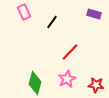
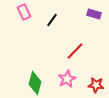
black line: moved 2 px up
red line: moved 5 px right, 1 px up
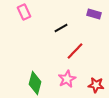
black line: moved 9 px right, 8 px down; rotated 24 degrees clockwise
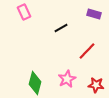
red line: moved 12 px right
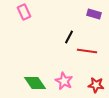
black line: moved 8 px right, 9 px down; rotated 32 degrees counterclockwise
red line: rotated 54 degrees clockwise
pink star: moved 3 px left, 2 px down; rotated 18 degrees counterclockwise
green diamond: rotated 50 degrees counterclockwise
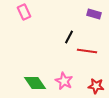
red star: moved 1 px down
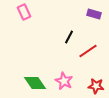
red line: moved 1 px right; rotated 42 degrees counterclockwise
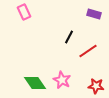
pink star: moved 2 px left, 1 px up
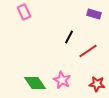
red star: moved 1 px right, 2 px up
